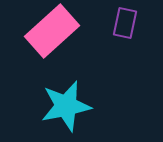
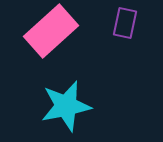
pink rectangle: moved 1 px left
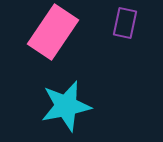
pink rectangle: moved 2 px right, 1 px down; rotated 14 degrees counterclockwise
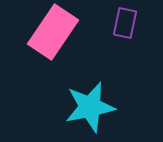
cyan star: moved 24 px right, 1 px down
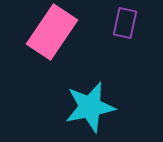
pink rectangle: moved 1 px left
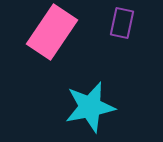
purple rectangle: moved 3 px left
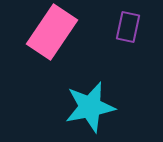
purple rectangle: moved 6 px right, 4 px down
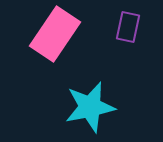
pink rectangle: moved 3 px right, 2 px down
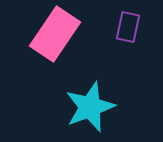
cyan star: rotated 9 degrees counterclockwise
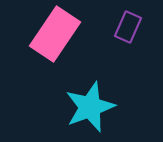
purple rectangle: rotated 12 degrees clockwise
